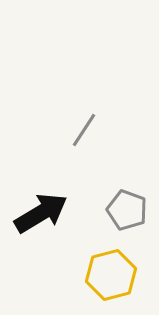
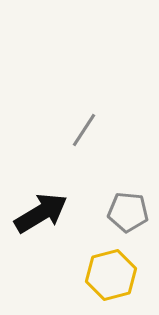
gray pentagon: moved 1 px right, 2 px down; rotated 15 degrees counterclockwise
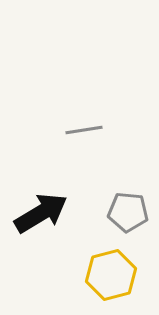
gray line: rotated 48 degrees clockwise
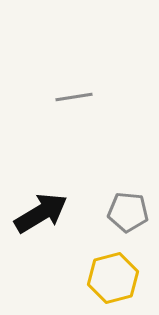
gray line: moved 10 px left, 33 px up
yellow hexagon: moved 2 px right, 3 px down
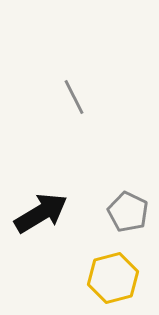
gray line: rotated 72 degrees clockwise
gray pentagon: rotated 21 degrees clockwise
